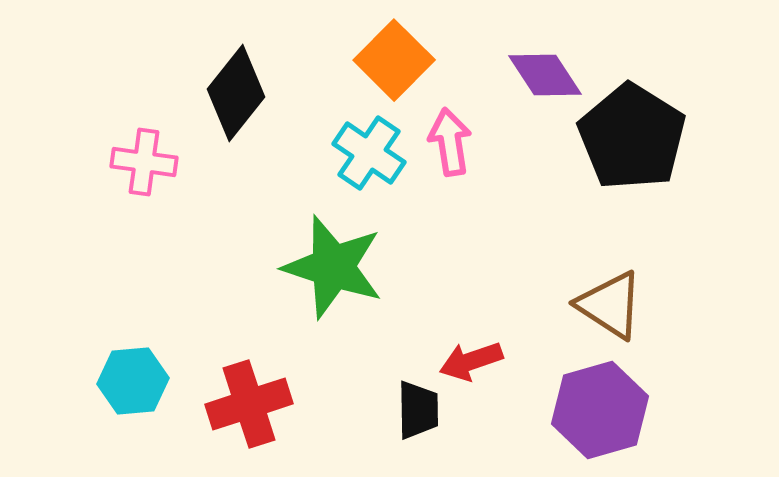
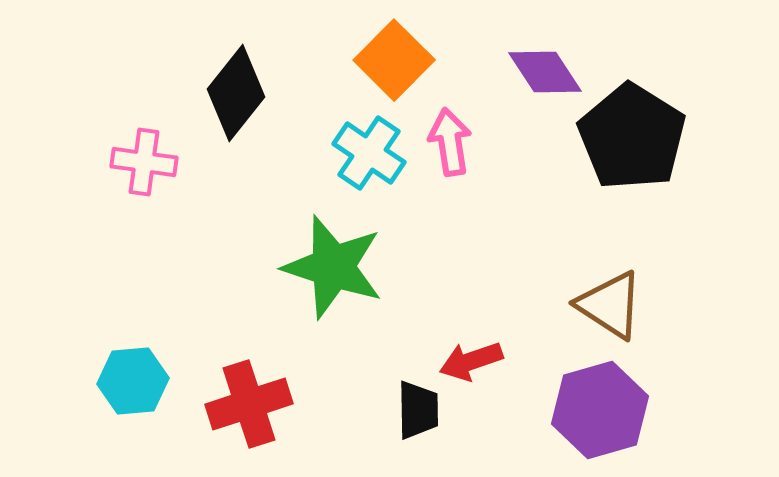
purple diamond: moved 3 px up
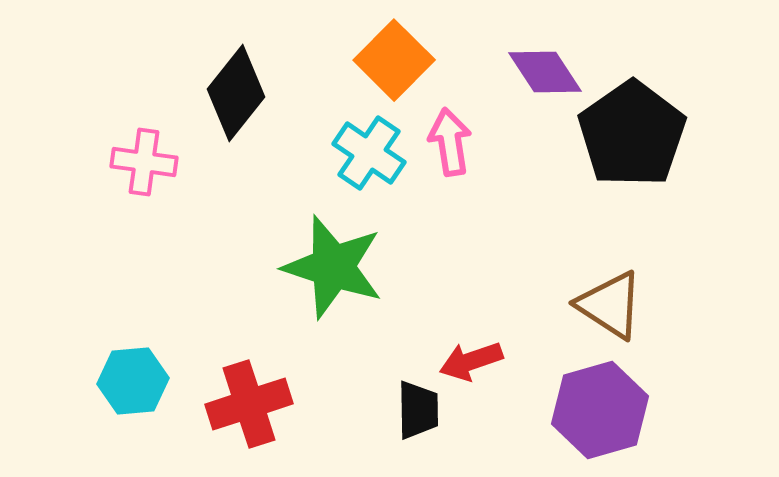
black pentagon: moved 3 px up; rotated 5 degrees clockwise
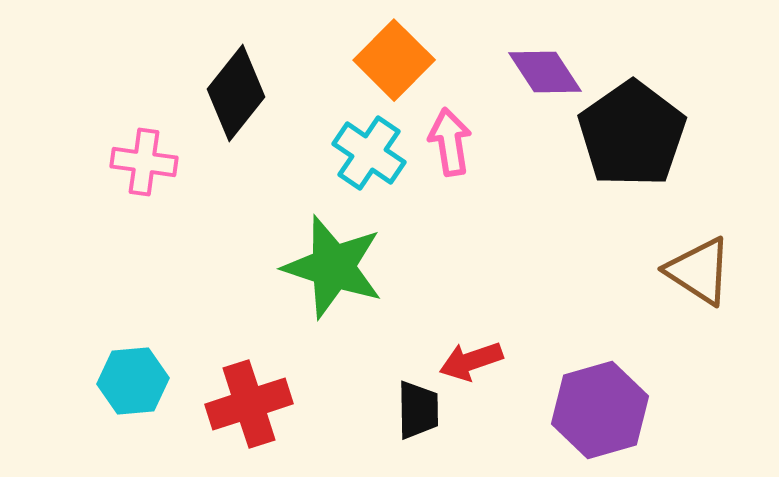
brown triangle: moved 89 px right, 34 px up
